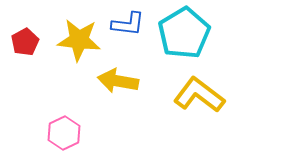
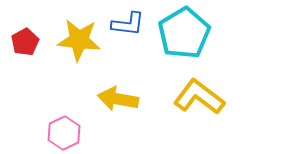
yellow arrow: moved 18 px down
yellow L-shape: moved 2 px down
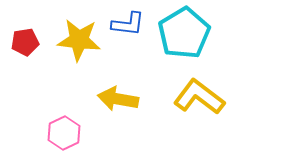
red pentagon: rotated 20 degrees clockwise
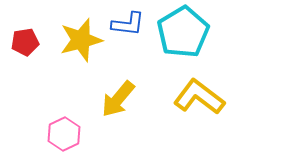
cyan pentagon: moved 1 px left, 1 px up
yellow star: moved 2 px right; rotated 21 degrees counterclockwise
yellow arrow: rotated 60 degrees counterclockwise
pink hexagon: moved 1 px down
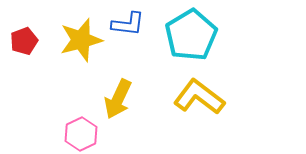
cyan pentagon: moved 8 px right, 3 px down
red pentagon: moved 1 px left, 1 px up; rotated 12 degrees counterclockwise
yellow arrow: rotated 15 degrees counterclockwise
pink hexagon: moved 17 px right
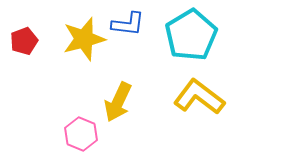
yellow star: moved 3 px right, 1 px up
yellow arrow: moved 3 px down
pink hexagon: rotated 12 degrees counterclockwise
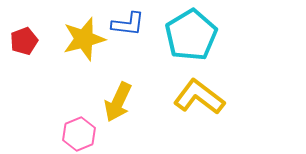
pink hexagon: moved 2 px left; rotated 16 degrees clockwise
